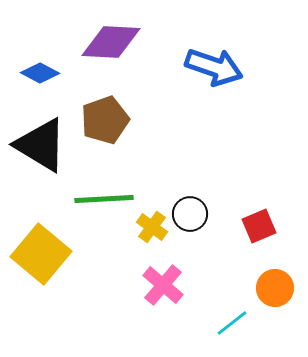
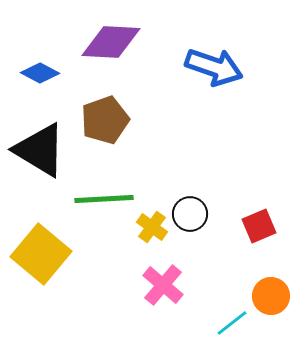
black triangle: moved 1 px left, 5 px down
orange circle: moved 4 px left, 8 px down
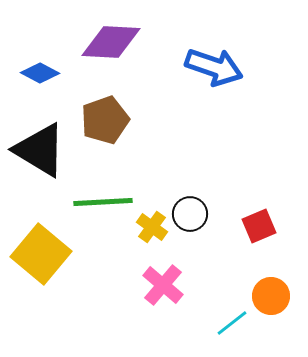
green line: moved 1 px left, 3 px down
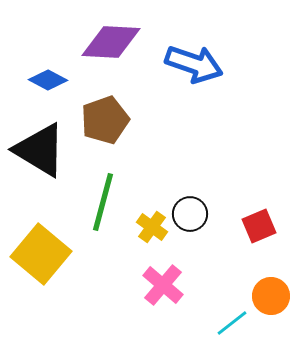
blue arrow: moved 20 px left, 3 px up
blue diamond: moved 8 px right, 7 px down
green line: rotated 72 degrees counterclockwise
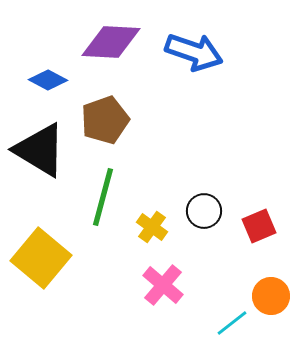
blue arrow: moved 12 px up
green line: moved 5 px up
black circle: moved 14 px right, 3 px up
yellow square: moved 4 px down
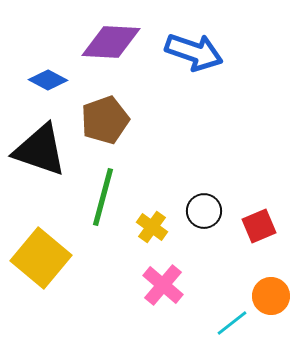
black triangle: rotated 12 degrees counterclockwise
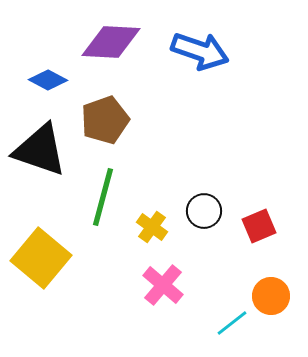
blue arrow: moved 6 px right, 1 px up
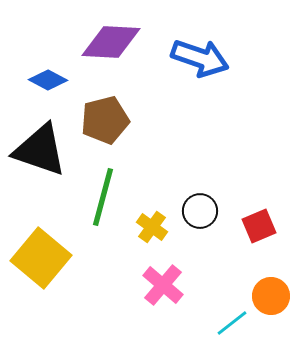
blue arrow: moved 7 px down
brown pentagon: rotated 6 degrees clockwise
black circle: moved 4 px left
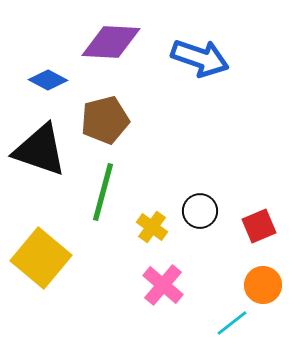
green line: moved 5 px up
orange circle: moved 8 px left, 11 px up
